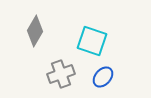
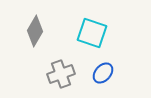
cyan square: moved 8 px up
blue ellipse: moved 4 px up
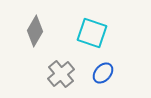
gray cross: rotated 20 degrees counterclockwise
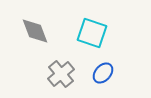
gray diamond: rotated 52 degrees counterclockwise
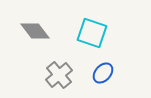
gray diamond: rotated 16 degrees counterclockwise
gray cross: moved 2 px left, 1 px down
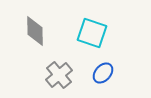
gray diamond: rotated 36 degrees clockwise
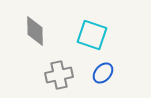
cyan square: moved 2 px down
gray cross: rotated 28 degrees clockwise
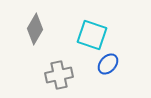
gray diamond: moved 2 px up; rotated 32 degrees clockwise
blue ellipse: moved 5 px right, 9 px up
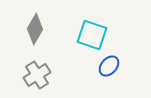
blue ellipse: moved 1 px right, 2 px down
gray cross: moved 22 px left; rotated 20 degrees counterclockwise
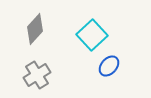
gray diamond: rotated 12 degrees clockwise
cyan square: rotated 28 degrees clockwise
